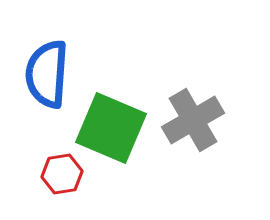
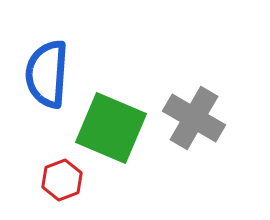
gray cross: moved 1 px right, 2 px up; rotated 30 degrees counterclockwise
red hexagon: moved 6 px down; rotated 12 degrees counterclockwise
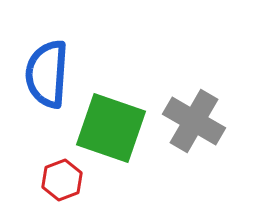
gray cross: moved 3 px down
green square: rotated 4 degrees counterclockwise
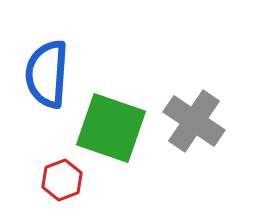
gray cross: rotated 4 degrees clockwise
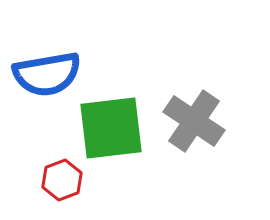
blue semicircle: rotated 104 degrees counterclockwise
green square: rotated 26 degrees counterclockwise
